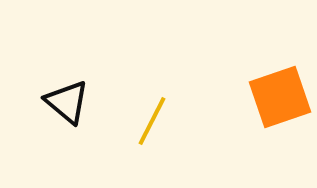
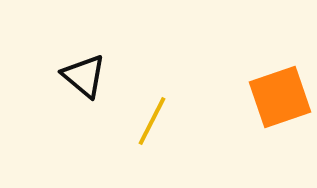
black triangle: moved 17 px right, 26 px up
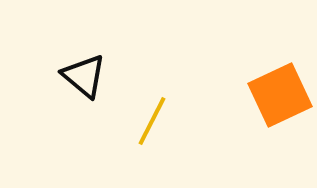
orange square: moved 2 px up; rotated 6 degrees counterclockwise
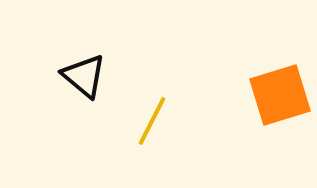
orange square: rotated 8 degrees clockwise
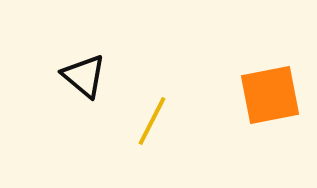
orange square: moved 10 px left; rotated 6 degrees clockwise
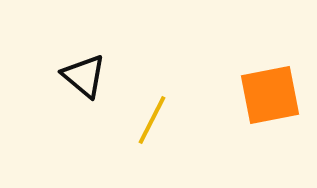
yellow line: moved 1 px up
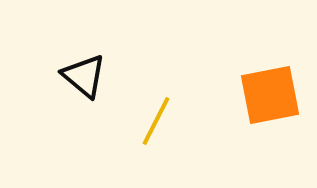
yellow line: moved 4 px right, 1 px down
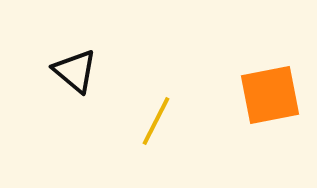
black triangle: moved 9 px left, 5 px up
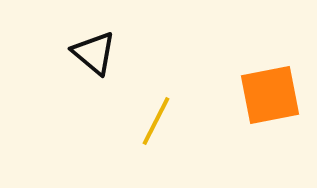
black triangle: moved 19 px right, 18 px up
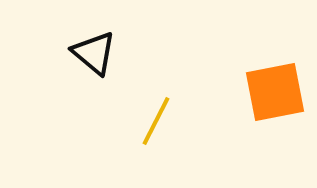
orange square: moved 5 px right, 3 px up
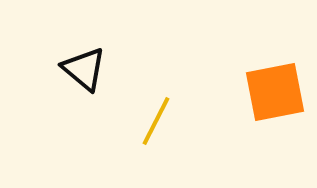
black triangle: moved 10 px left, 16 px down
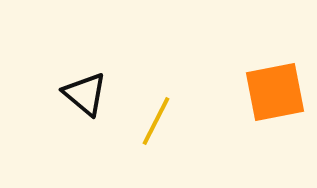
black triangle: moved 1 px right, 25 px down
